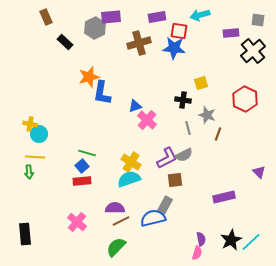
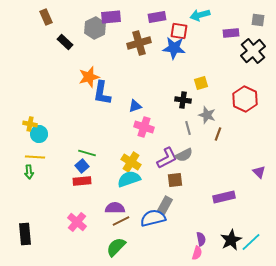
pink cross at (147, 120): moved 3 px left, 7 px down; rotated 24 degrees counterclockwise
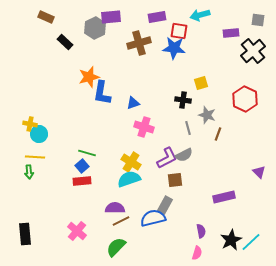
brown rectangle at (46, 17): rotated 42 degrees counterclockwise
blue triangle at (135, 106): moved 2 px left, 3 px up
pink cross at (77, 222): moved 9 px down
purple semicircle at (201, 239): moved 8 px up
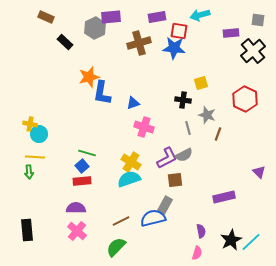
purple semicircle at (115, 208): moved 39 px left
black rectangle at (25, 234): moved 2 px right, 4 px up
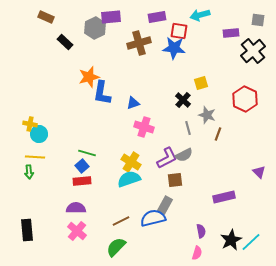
black cross at (183, 100): rotated 35 degrees clockwise
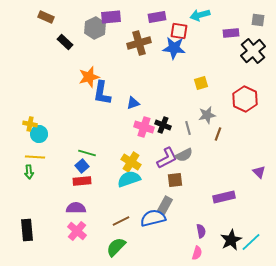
black cross at (183, 100): moved 20 px left, 25 px down; rotated 21 degrees counterclockwise
gray star at (207, 115): rotated 30 degrees counterclockwise
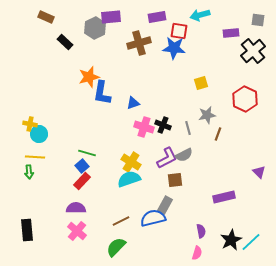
red rectangle at (82, 181): rotated 42 degrees counterclockwise
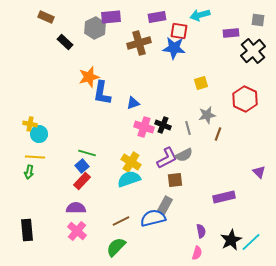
green arrow at (29, 172): rotated 16 degrees clockwise
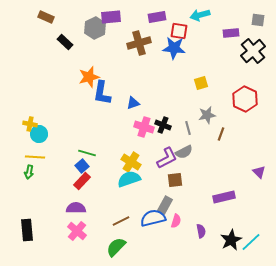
brown line at (218, 134): moved 3 px right
gray semicircle at (184, 155): moved 3 px up
pink semicircle at (197, 253): moved 21 px left, 32 px up
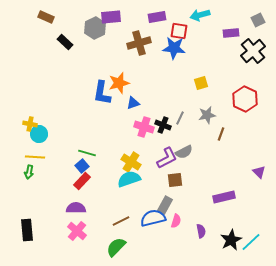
gray square at (258, 20): rotated 32 degrees counterclockwise
orange star at (89, 77): moved 30 px right, 6 px down
gray line at (188, 128): moved 8 px left, 10 px up; rotated 40 degrees clockwise
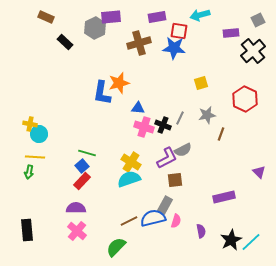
blue triangle at (133, 103): moved 5 px right, 5 px down; rotated 24 degrees clockwise
gray semicircle at (184, 152): moved 1 px left, 2 px up
brown line at (121, 221): moved 8 px right
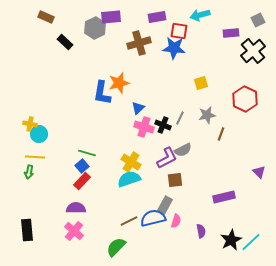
blue triangle at (138, 108): rotated 48 degrees counterclockwise
pink cross at (77, 231): moved 3 px left
